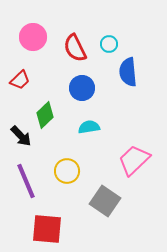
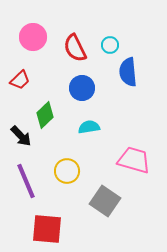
cyan circle: moved 1 px right, 1 px down
pink trapezoid: rotated 60 degrees clockwise
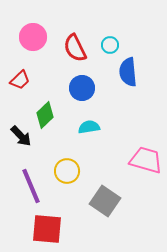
pink trapezoid: moved 12 px right
purple line: moved 5 px right, 5 px down
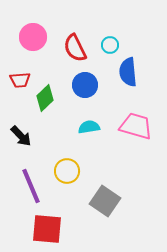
red trapezoid: rotated 40 degrees clockwise
blue circle: moved 3 px right, 3 px up
green diamond: moved 17 px up
pink trapezoid: moved 10 px left, 34 px up
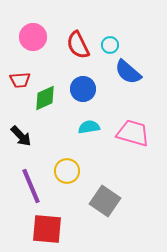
red semicircle: moved 3 px right, 3 px up
blue semicircle: rotated 44 degrees counterclockwise
blue circle: moved 2 px left, 4 px down
green diamond: rotated 20 degrees clockwise
pink trapezoid: moved 3 px left, 7 px down
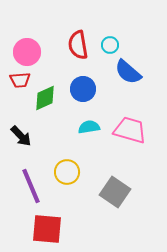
pink circle: moved 6 px left, 15 px down
red semicircle: rotated 16 degrees clockwise
pink trapezoid: moved 3 px left, 3 px up
yellow circle: moved 1 px down
gray square: moved 10 px right, 9 px up
